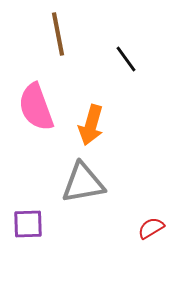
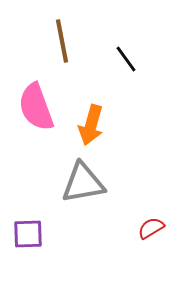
brown line: moved 4 px right, 7 px down
purple square: moved 10 px down
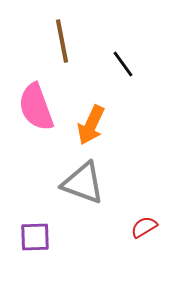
black line: moved 3 px left, 5 px down
orange arrow: rotated 9 degrees clockwise
gray triangle: rotated 30 degrees clockwise
red semicircle: moved 7 px left, 1 px up
purple square: moved 7 px right, 3 px down
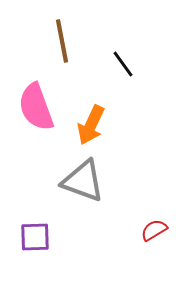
gray triangle: moved 2 px up
red semicircle: moved 10 px right, 3 px down
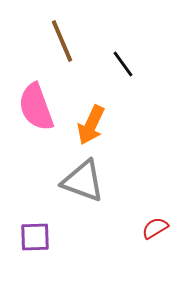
brown line: rotated 12 degrees counterclockwise
red semicircle: moved 1 px right, 2 px up
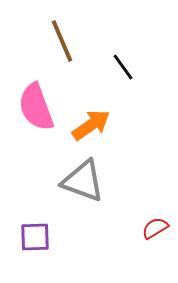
black line: moved 3 px down
orange arrow: rotated 150 degrees counterclockwise
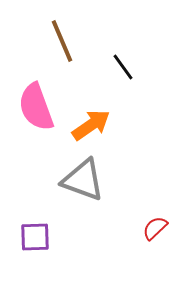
gray triangle: moved 1 px up
red semicircle: rotated 12 degrees counterclockwise
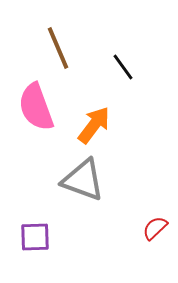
brown line: moved 4 px left, 7 px down
orange arrow: moved 3 px right; rotated 18 degrees counterclockwise
